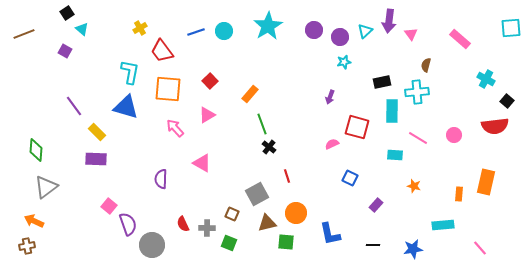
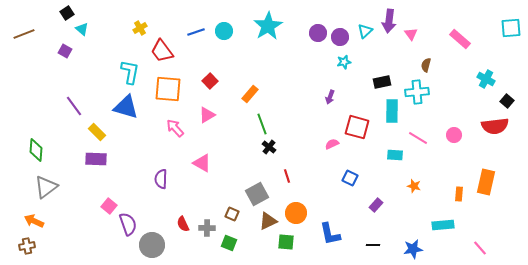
purple circle at (314, 30): moved 4 px right, 3 px down
brown triangle at (267, 223): moved 1 px right, 2 px up; rotated 12 degrees counterclockwise
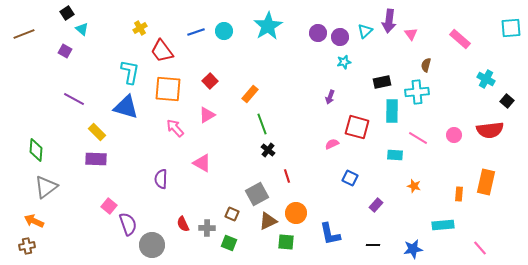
purple line at (74, 106): moved 7 px up; rotated 25 degrees counterclockwise
red semicircle at (495, 126): moved 5 px left, 4 px down
black cross at (269, 147): moved 1 px left, 3 px down
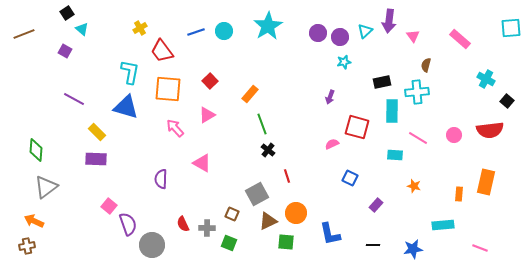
pink triangle at (411, 34): moved 2 px right, 2 px down
pink line at (480, 248): rotated 28 degrees counterclockwise
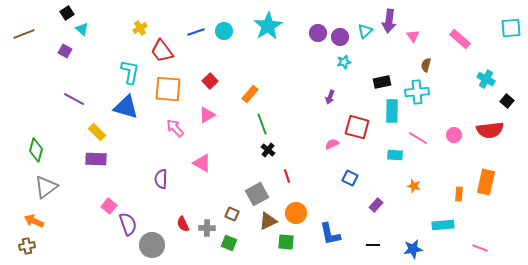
green diamond at (36, 150): rotated 10 degrees clockwise
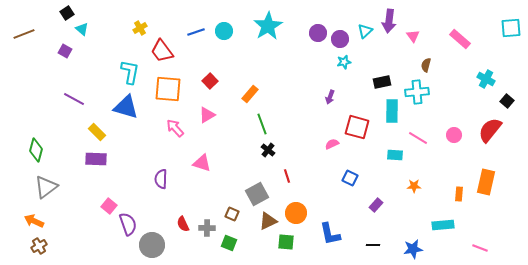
purple circle at (340, 37): moved 2 px down
red semicircle at (490, 130): rotated 136 degrees clockwise
pink triangle at (202, 163): rotated 12 degrees counterclockwise
orange star at (414, 186): rotated 16 degrees counterclockwise
brown cross at (27, 246): moved 12 px right; rotated 21 degrees counterclockwise
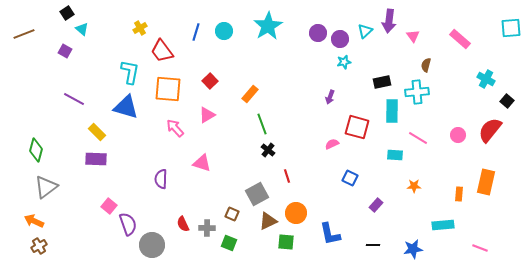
blue line at (196, 32): rotated 54 degrees counterclockwise
pink circle at (454, 135): moved 4 px right
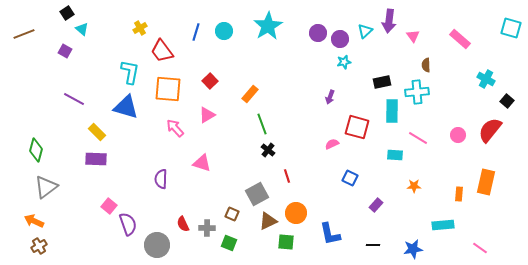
cyan square at (511, 28): rotated 20 degrees clockwise
brown semicircle at (426, 65): rotated 16 degrees counterclockwise
gray circle at (152, 245): moved 5 px right
pink line at (480, 248): rotated 14 degrees clockwise
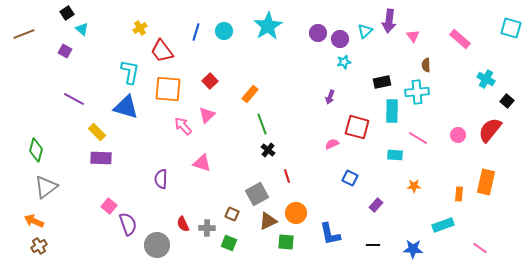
pink triangle at (207, 115): rotated 12 degrees counterclockwise
pink arrow at (175, 128): moved 8 px right, 2 px up
purple rectangle at (96, 159): moved 5 px right, 1 px up
cyan rectangle at (443, 225): rotated 15 degrees counterclockwise
blue star at (413, 249): rotated 12 degrees clockwise
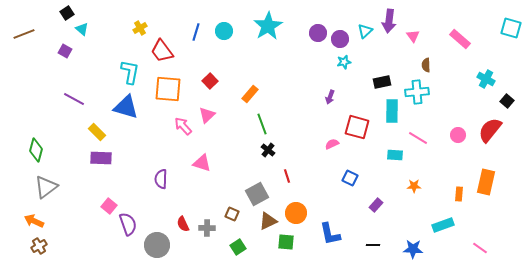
green square at (229, 243): moved 9 px right, 4 px down; rotated 35 degrees clockwise
